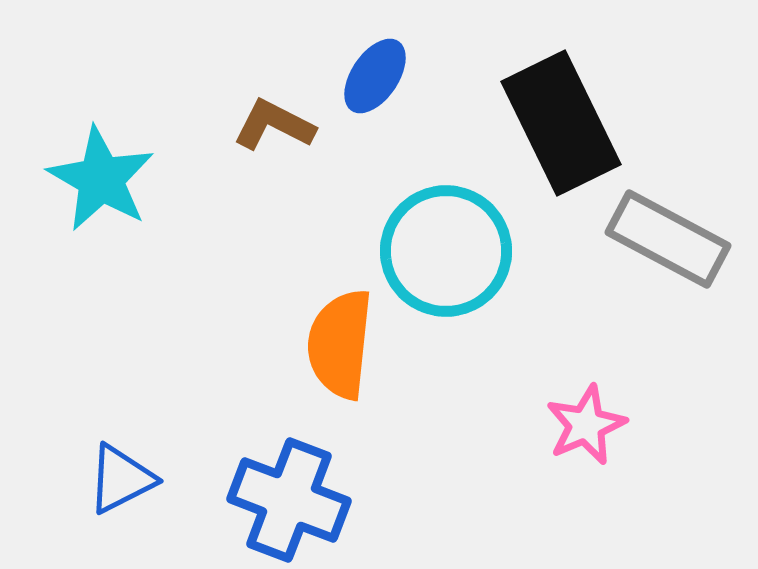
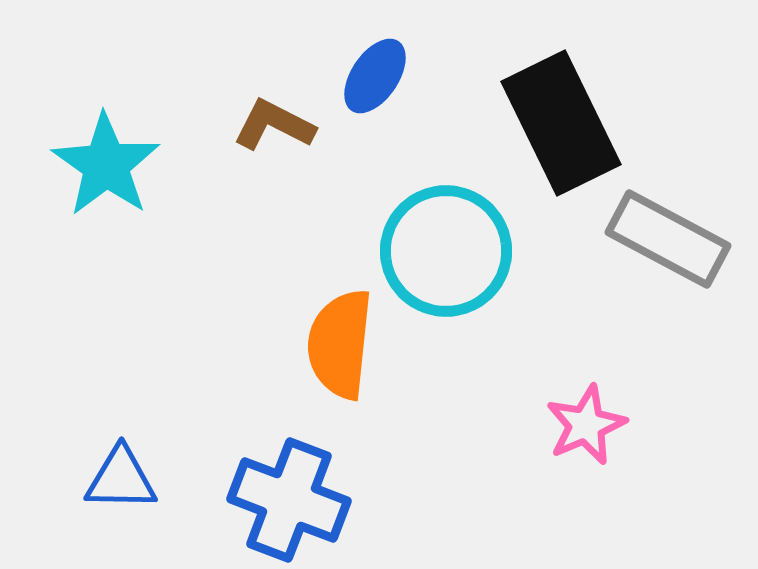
cyan star: moved 5 px right, 14 px up; rotated 5 degrees clockwise
blue triangle: rotated 28 degrees clockwise
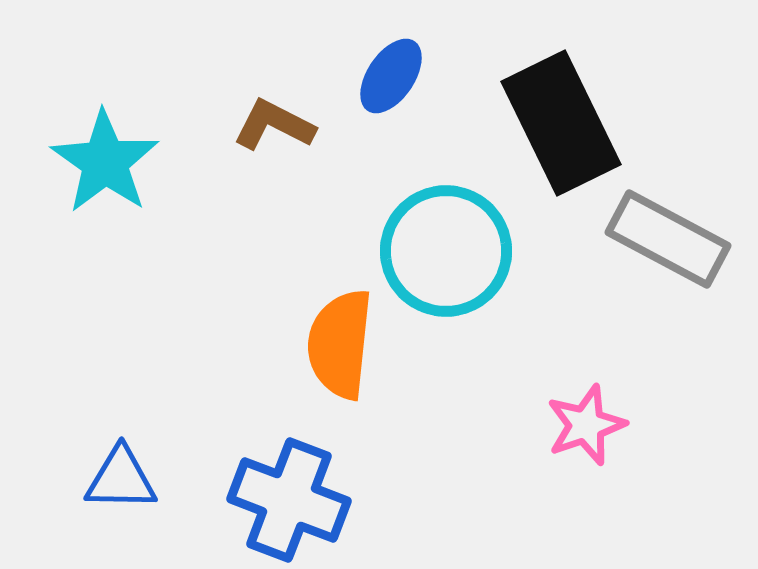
blue ellipse: moved 16 px right
cyan star: moved 1 px left, 3 px up
pink star: rotated 4 degrees clockwise
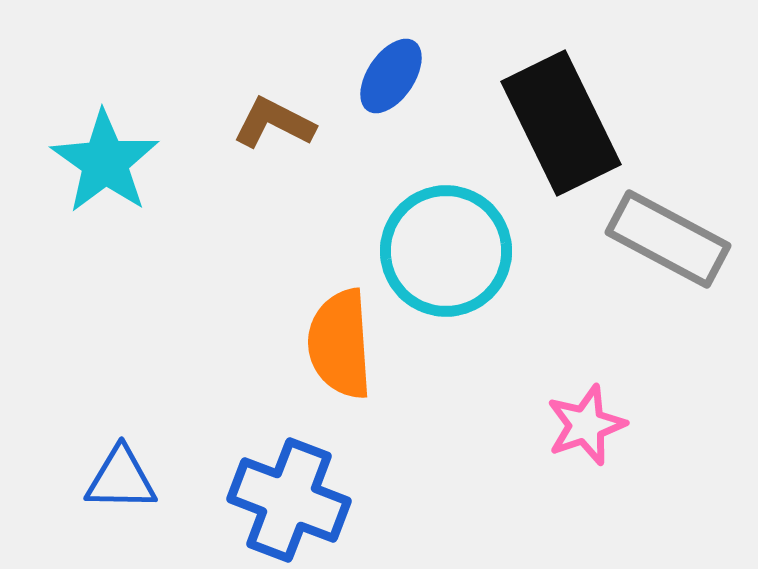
brown L-shape: moved 2 px up
orange semicircle: rotated 10 degrees counterclockwise
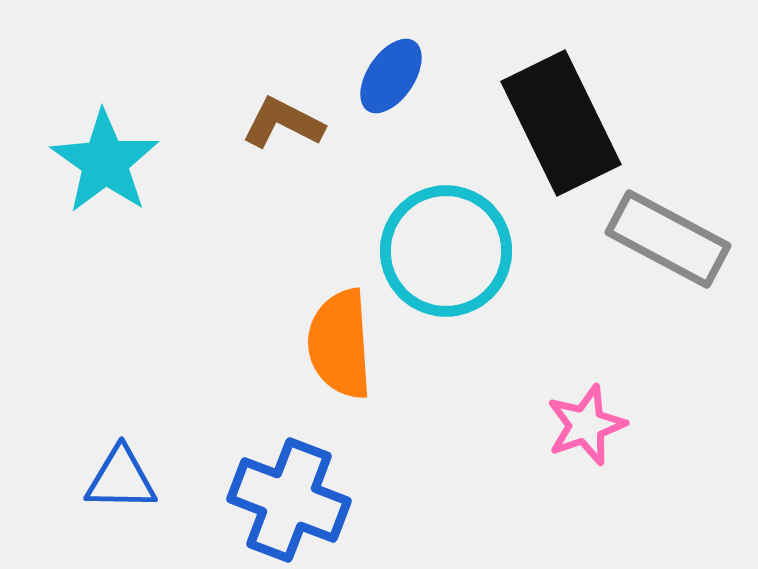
brown L-shape: moved 9 px right
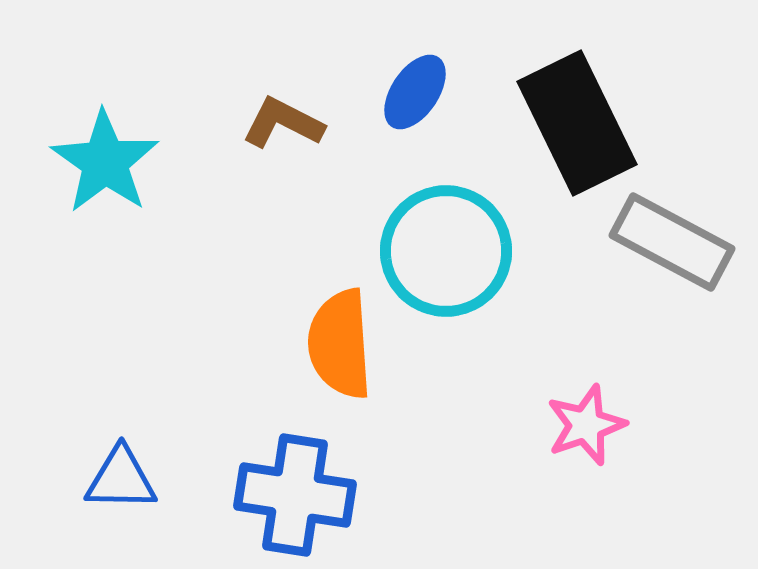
blue ellipse: moved 24 px right, 16 px down
black rectangle: moved 16 px right
gray rectangle: moved 4 px right, 3 px down
blue cross: moved 6 px right, 5 px up; rotated 12 degrees counterclockwise
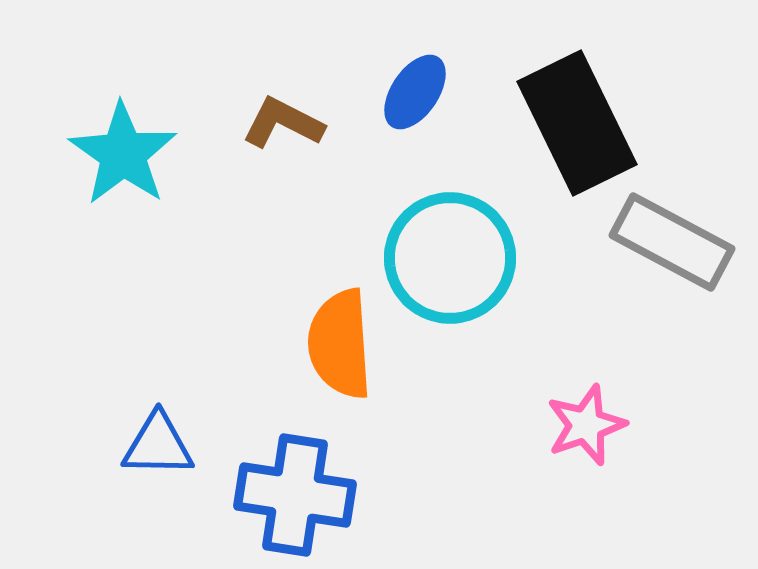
cyan star: moved 18 px right, 8 px up
cyan circle: moved 4 px right, 7 px down
blue triangle: moved 37 px right, 34 px up
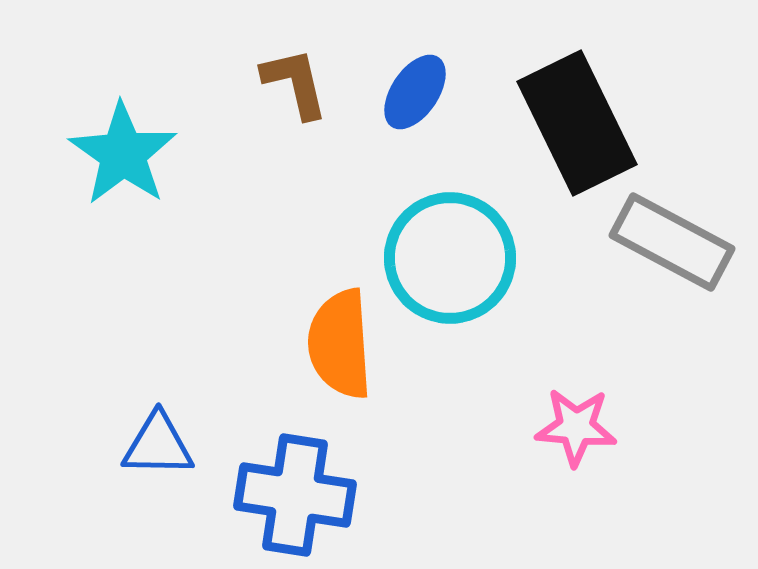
brown L-shape: moved 12 px right, 40 px up; rotated 50 degrees clockwise
pink star: moved 10 px left, 2 px down; rotated 24 degrees clockwise
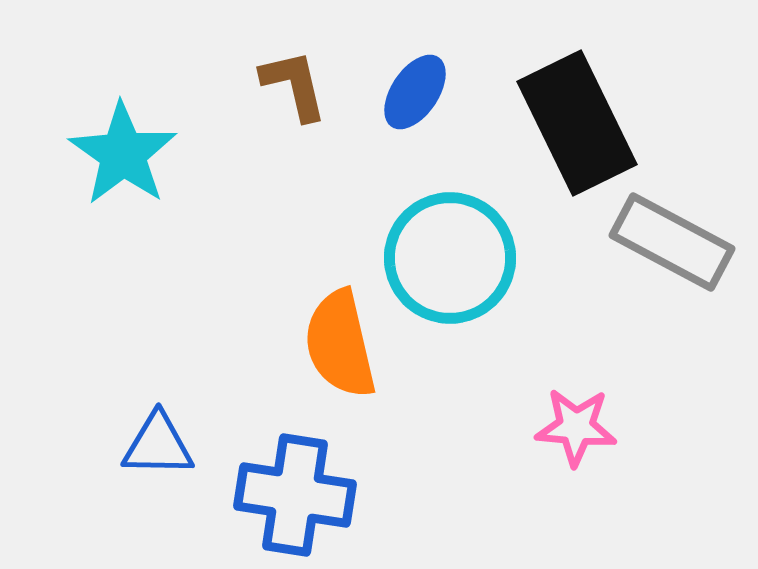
brown L-shape: moved 1 px left, 2 px down
orange semicircle: rotated 9 degrees counterclockwise
